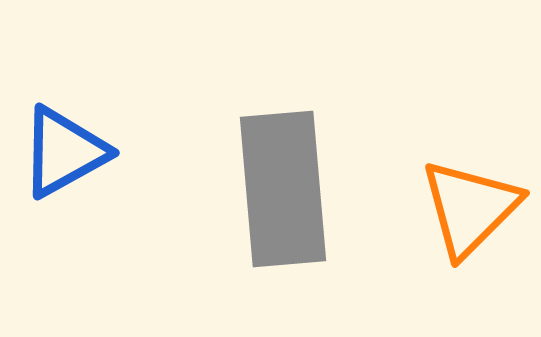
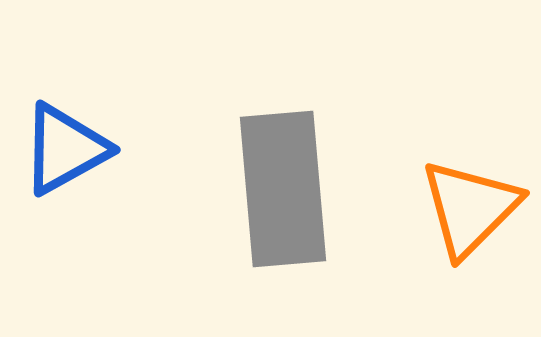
blue triangle: moved 1 px right, 3 px up
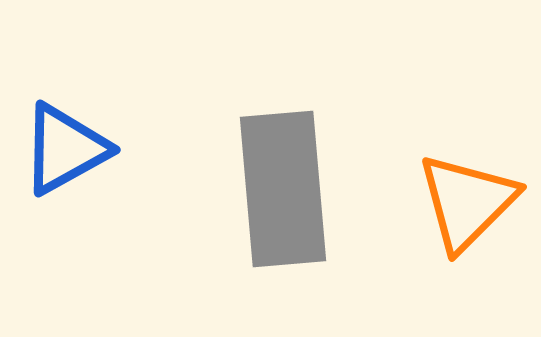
orange triangle: moved 3 px left, 6 px up
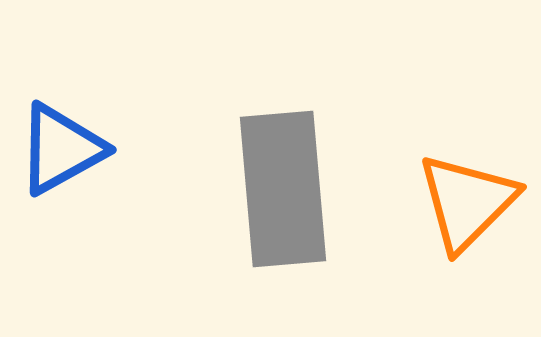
blue triangle: moved 4 px left
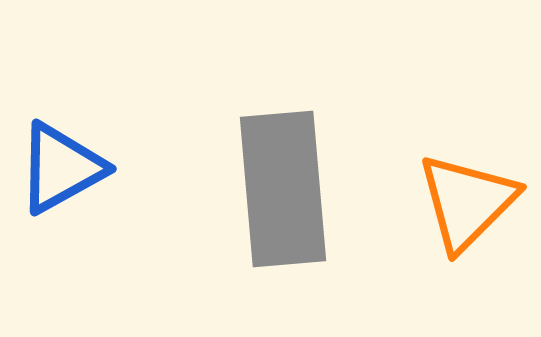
blue triangle: moved 19 px down
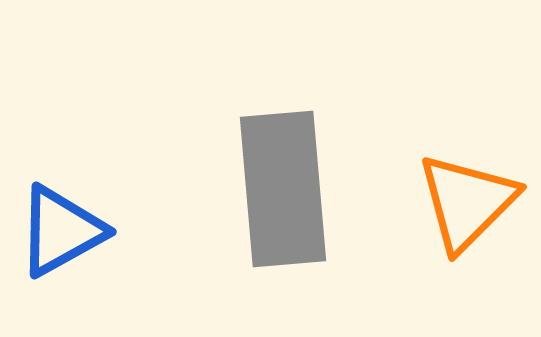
blue triangle: moved 63 px down
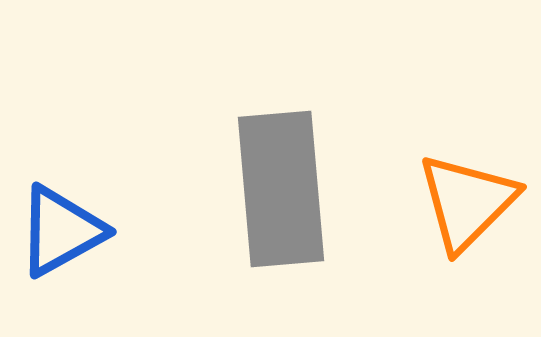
gray rectangle: moved 2 px left
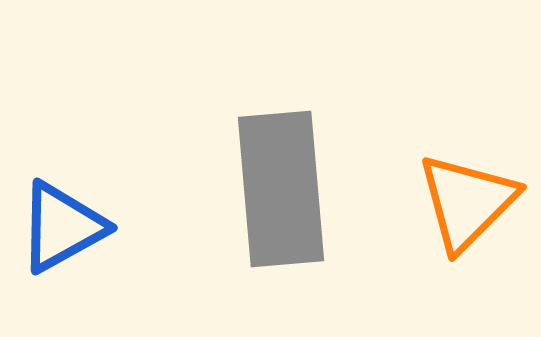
blue triangle: moved 1 px right, 4 px up
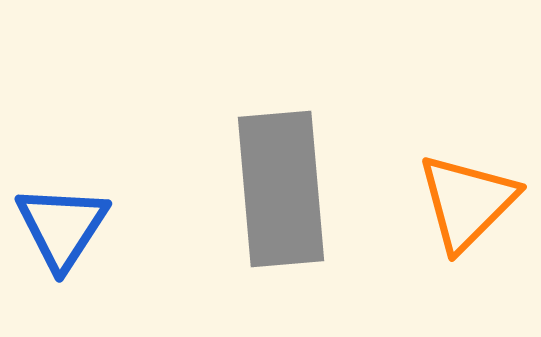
blue triangle: rotated 28 degrees counterclockwise
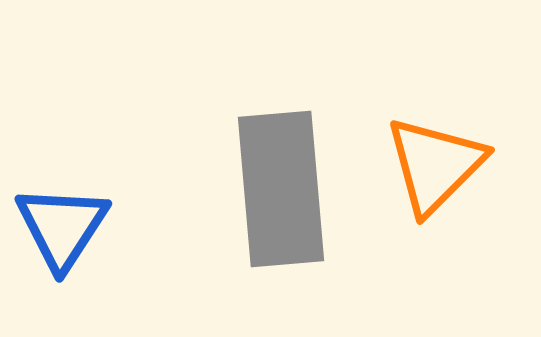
orange triangle: moved 32 px left, 37 px up
